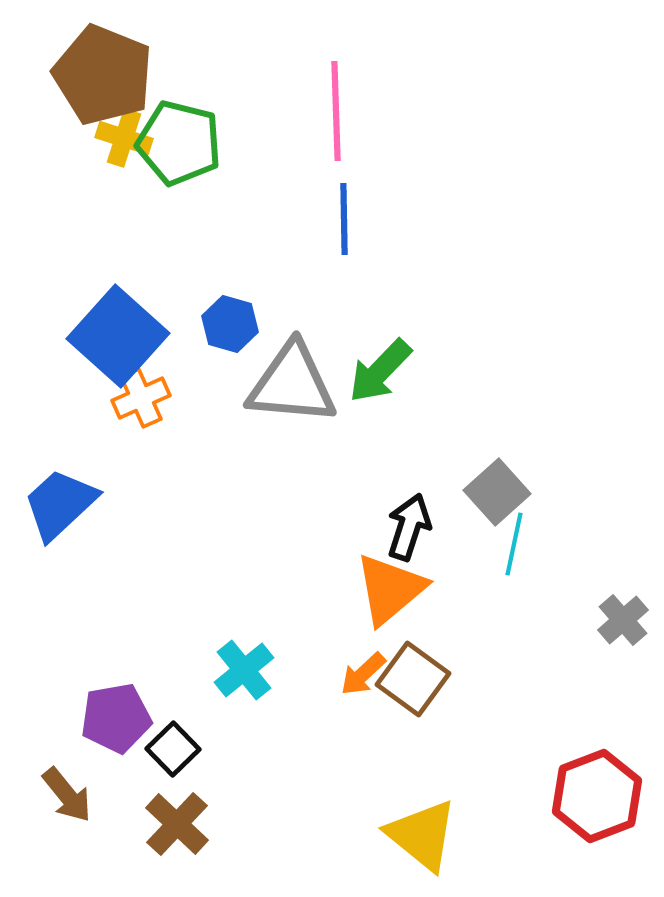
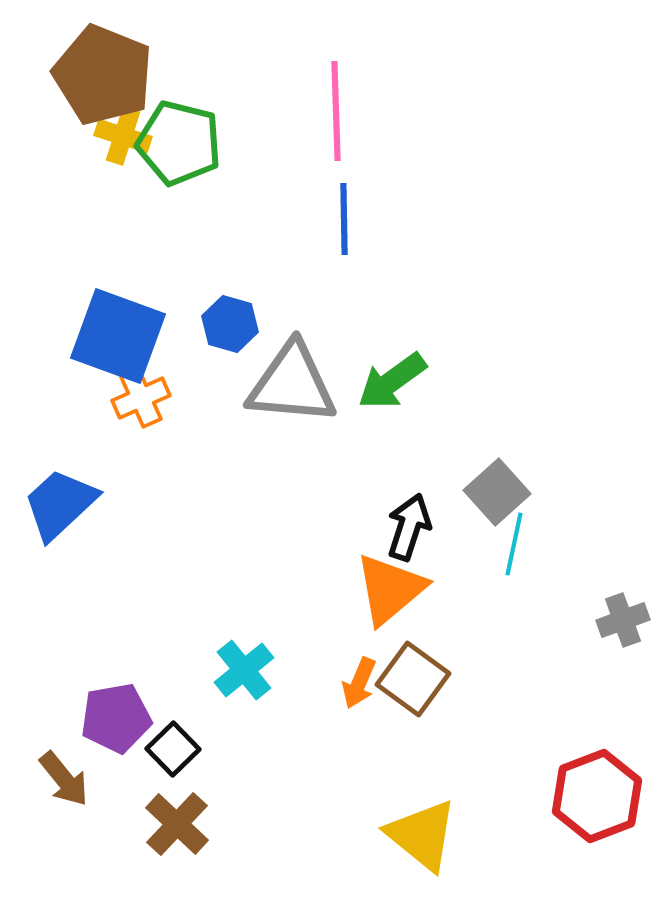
yellow cross: moved 1 px left, 2 px up
blue square: rotated 22 degrees counterclockwise
green arrow: moved 12 px right, 10 px down; rotated 10 degrees clockwise
gray cross: rotated 21 degrees clockwise
orange arrow: moved 4 px left, 9 px down; rotated 24 degrees counterclockwise
brown arrow: moved 3 px left, 16 px up
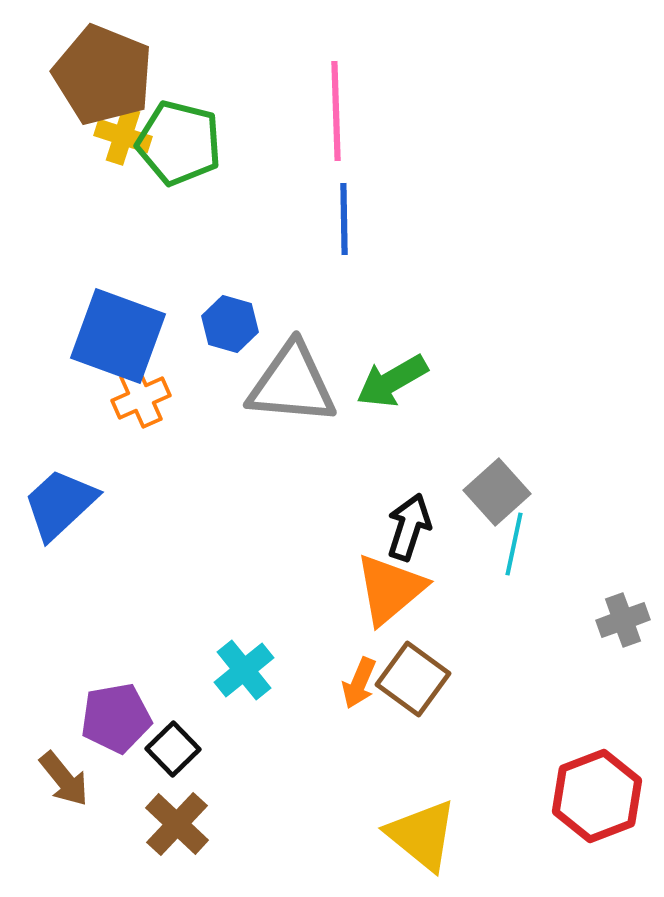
green arrow: rotated 6 degrees clockwise
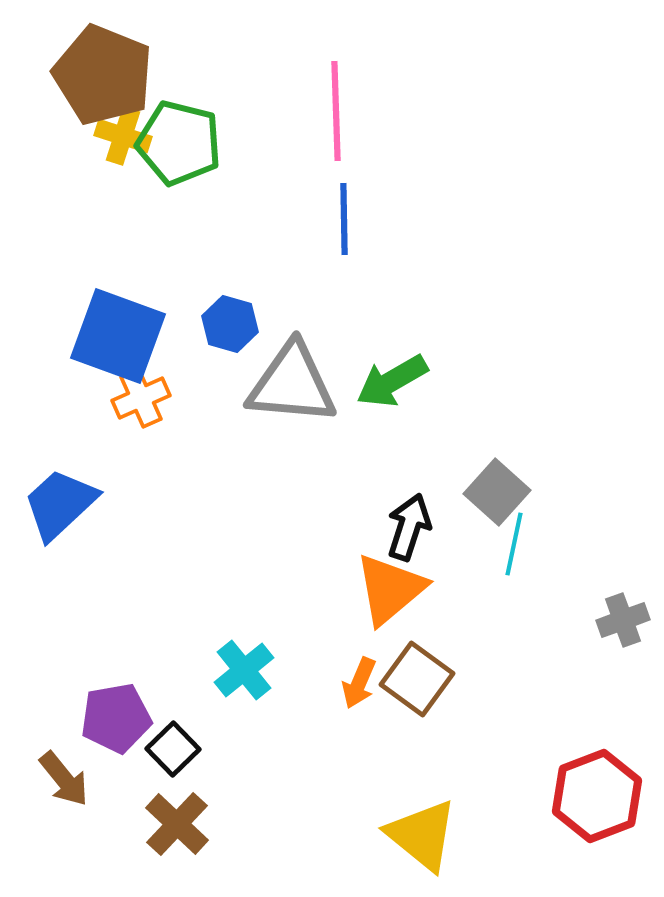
gray square: rotated 6 degrees counterclockwise
brown square: moved 4 px right
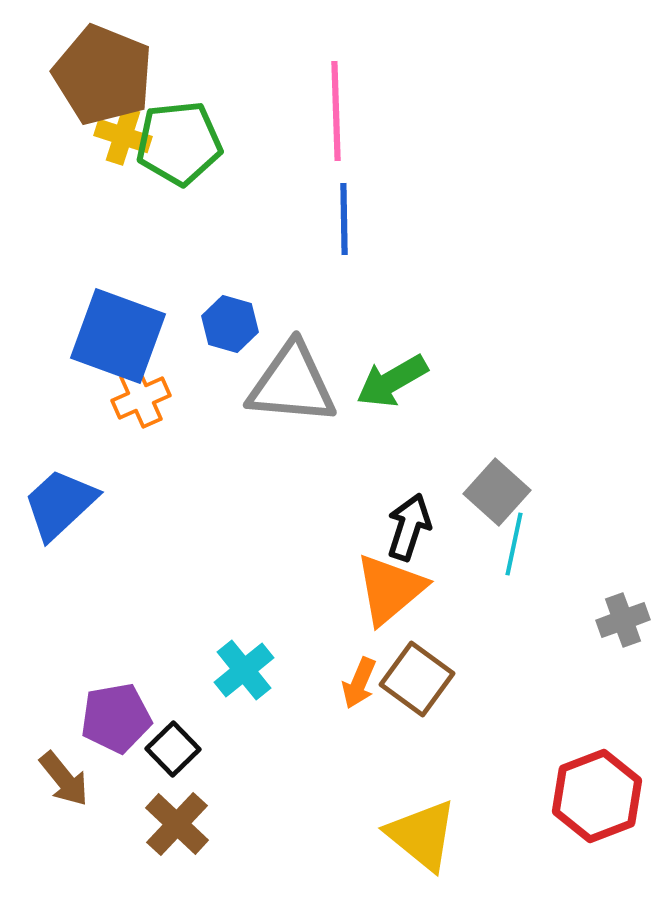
green pentagon: rotated 20 degrees counterclockwise
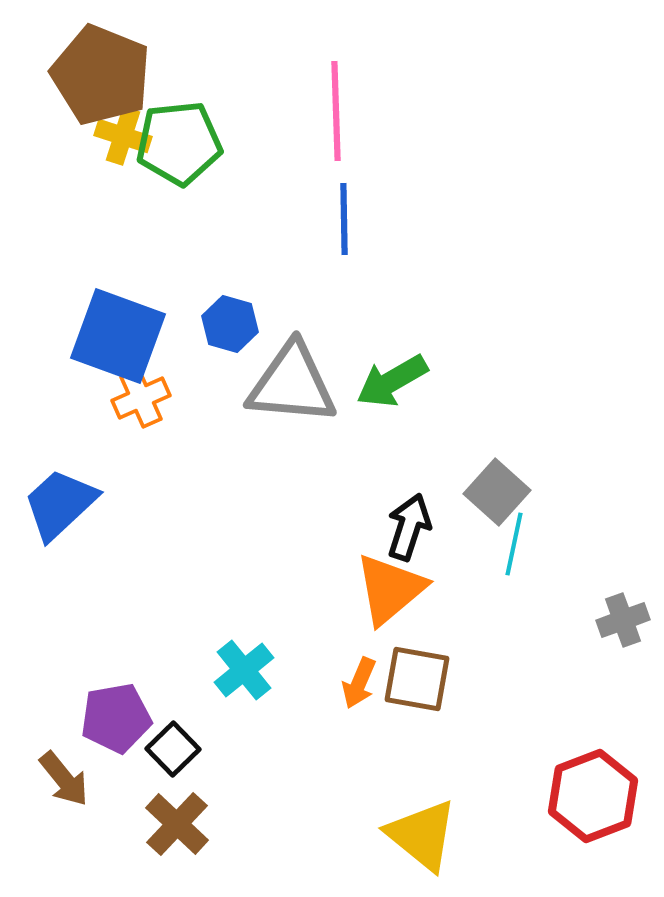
brown pentagon: moved 2 px left
brown square: rotated 26 degrees counterclockwise
red hexagon: moved 4 px left
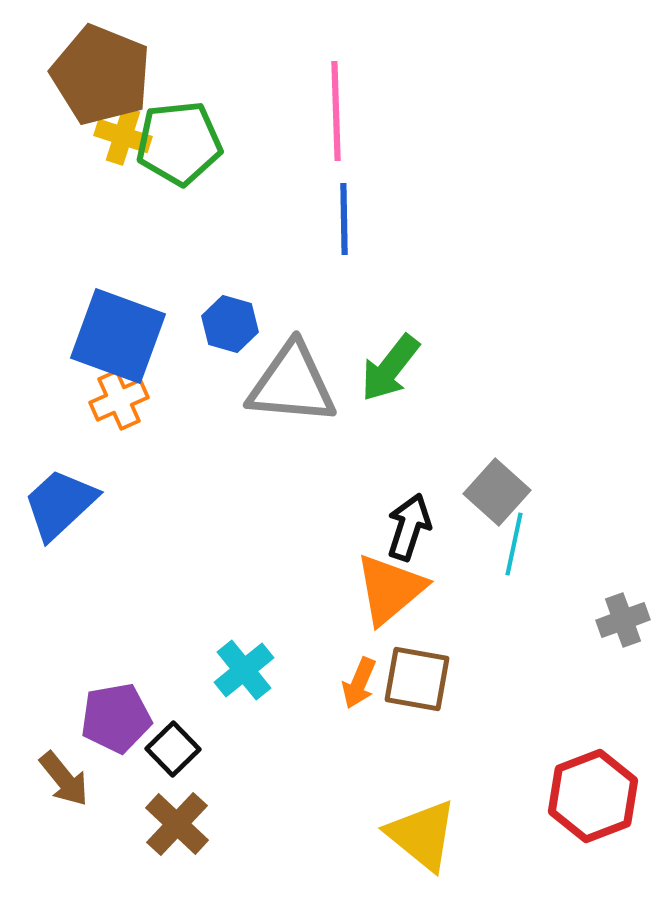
green arrow: moved 2 px left, 13 px up; rotated 22 degrees counterclockwise
orange cross: moved 22 px left, 2 px down
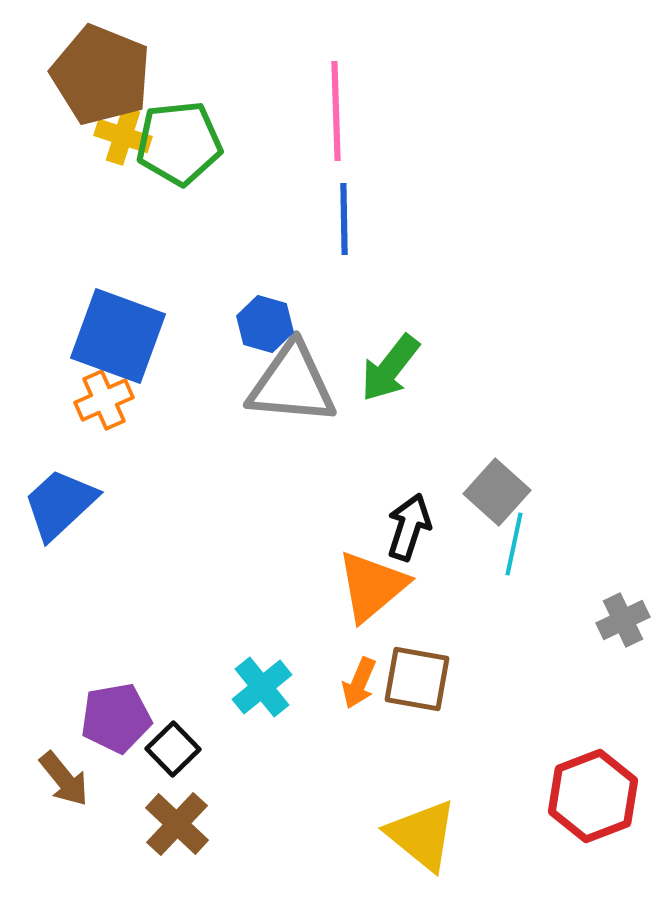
blue hexagon: moved 35 px right
orange cross: moved 15 px left
orange triangle: moved 18 px left, 3 px up
gray cross: rotated 6 degrees counterclockwise
cyan cross: moved 18 px right, 17 px down
